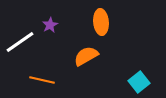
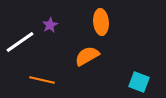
orange semicircle: moved 1 px right
cyan square: rotated 30 degrees counterclockwise
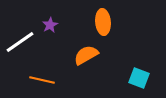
orange ellipse: moved 2 px right
orange semicircle: moved 1 px left, 1 px up
cyan square: moved 4 px up
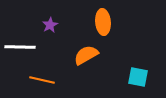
white line: moved 5 px down; rotated 36 degrees clockwise
cyan square: moved 1 px left, 1 px up; rotated 10 degrees counterclockwise
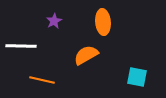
purple star: moved 4 px right, 4 px up
white line: moved 1 px right, 1 px up
cyan square: moved 1 px left
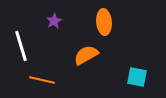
orange ellipse: moved 1 px right
white line: rotated 72 degrees clockwise
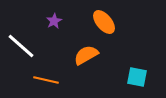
orange ellipse: rotated 35 degrees counterclockwise
white line: rotated 32 degrees counterclockwise
orange line: moved 4 px right
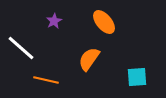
white line: moved 2 px down
orange semicircle: moved 3 px right, 4 px down; rotated 25 degrees counterclockwise
cyan square: rotated 15 degrees counterclockwise
